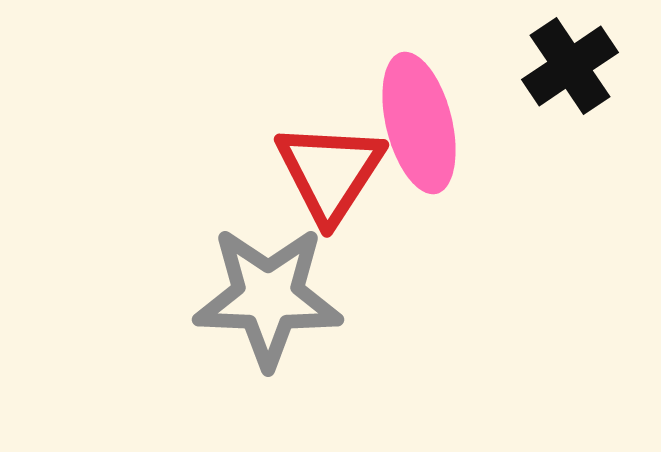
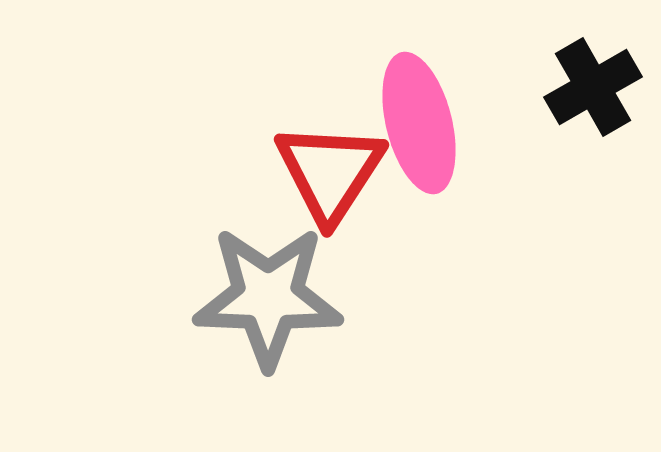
black cross: moved 23 px right, 21 px down; rotated 4 degrees clockwise
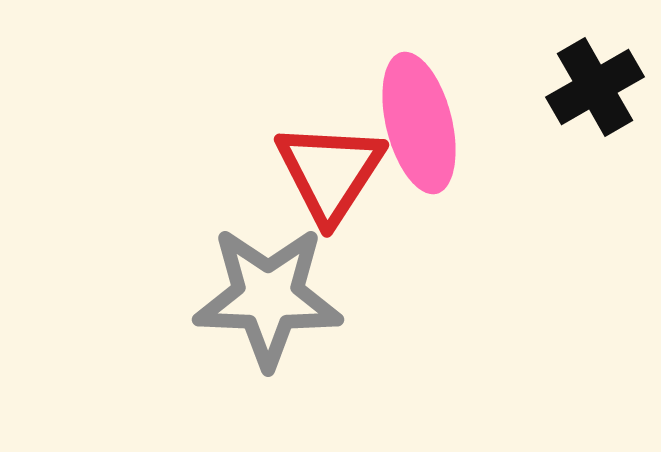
black cross: moved 2 px right
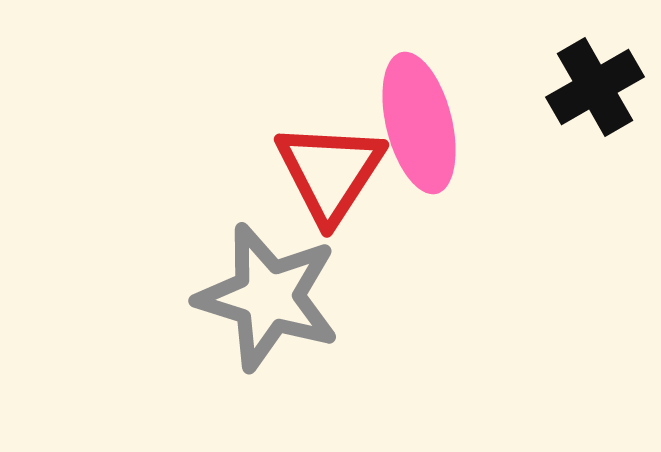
gray star: rotated 15 degrees clockwise
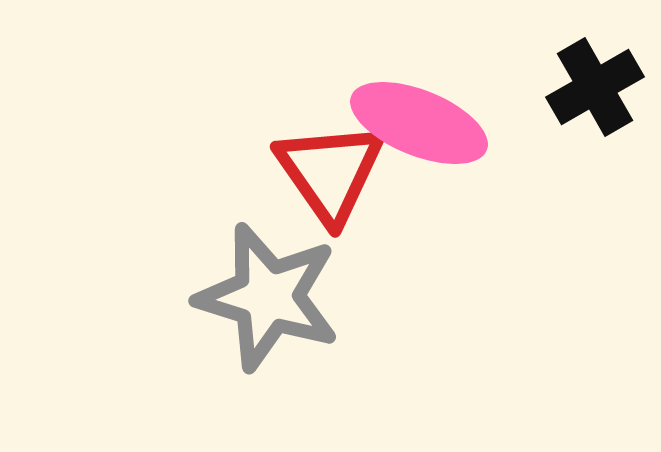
pink ellipse: rotated 54 degrees counterclockwise
red triangle: rotated 8 degrees counterclockwise
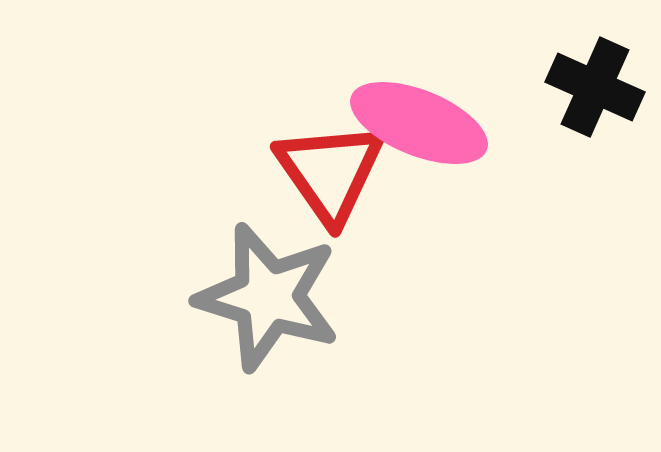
black cross: rotated 36 degrees counterclockwise
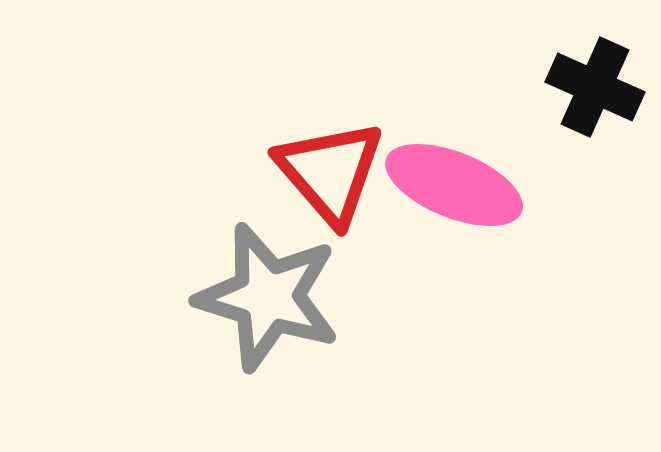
pink ellipse: moved 35 px right, 62 px down
red triangle: rotated 6 degrees counterclockwise
